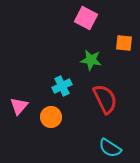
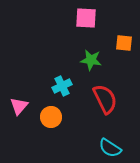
pink square: rotated 25 degrees counterclockwise
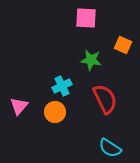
orange square: moved 1 px left, 2 px down; rotated 18 degrees clockwise
orange circle: moved 4 px right, 5 px up
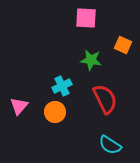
cyan semicircle: moved 3 px up
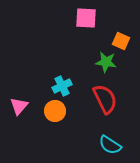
orange square: moved 2 px left, 4 px up
green star: moved 15 px right, 2 px down
orange circle: moved 1 px up
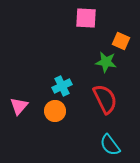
cyan semicircle: rotated 20 degrees clockwise
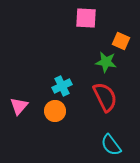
red semicircle: moved 2 px up
cyan semicircle: moved 1 px right
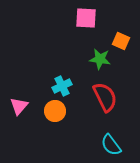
green star: moved 6 px left, 3 px up
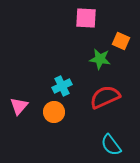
red semicircle: rotated 88 degrees counterclockwise
orange circle: moved 1 px left, 1 px down
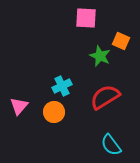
green star: moved 3 px up; rotated 15 degrees clockwise
red semicircle: rotated 8 degrees counterclockwise
